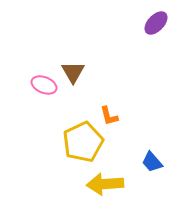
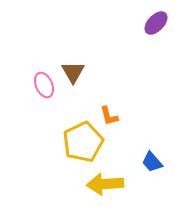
pink ellipse: rotated 45 degrees clockwise
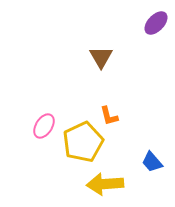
brown triangle: moved 28 px right, 15 px up
pink ellipse: moved 41 px down; rotated 55 degrees clockwise
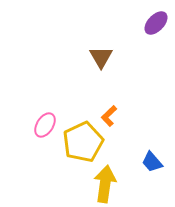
orange L-shape: rotated 60 degrees clockwise
pink ellipse: moved 1 px right, 1 px up
yellow arrow: rotated 102 degrees clockwise
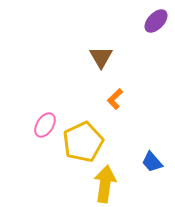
purple ellipse: moved 2 px up
orange L-shape: moved 6 px right, 17 px up
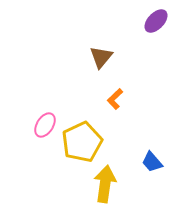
brown triangle: rotated 10 degrees clockwise
yellow pentagon: moved 1 px left
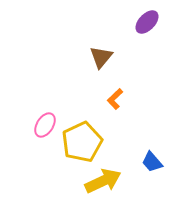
purple ellipse: moved 9 px left, 1 px down
yellow arrow: moved 2 px left, 3 px up; rotated 57 degrees clockwise
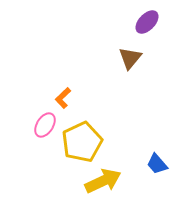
brown triangle: moved 29 px right, 1 px down
orange L-shape: moved 52 px left, 1 px up
blue trapezoid: moved 5 px right, 2 px down
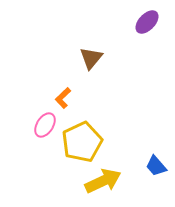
brown triangle: moved 39 px left
blue trapezoid: moved 1 px left, 2 px down
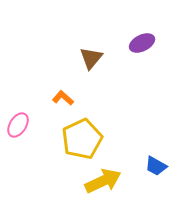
purple ellipse: moved 5 px left, 21 px down; rotated 20 degrees clockwise
orange L-shape: rotated 85 degrees clockwise
pink ellipse: moved 27 px left
yellow pentagon: moved 3 px up
blue trapezoid: rotated 20 degrees counterclockwise
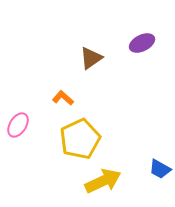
brown triangle: rotated 15 degrees clockwise
yellow pentagon: moved 2 px left
blue trapezoid: moved 4 px right, 3 px down
